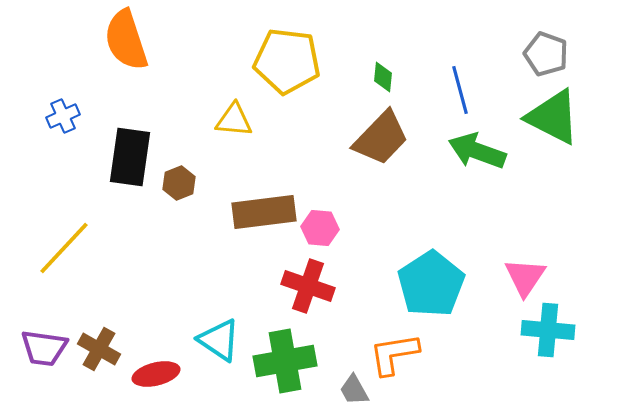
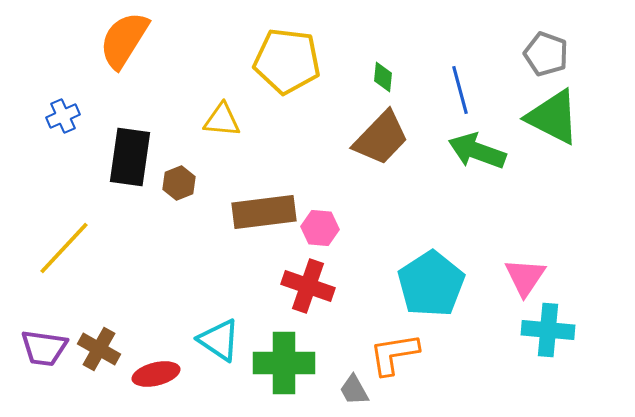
orange semicircle: moved 2 px left; rotated 50 degrees clockwise
yellow triangle: moved 12 px left
green cross: moved 1 px left, 2 px down; rotated 10 degrees clockwise
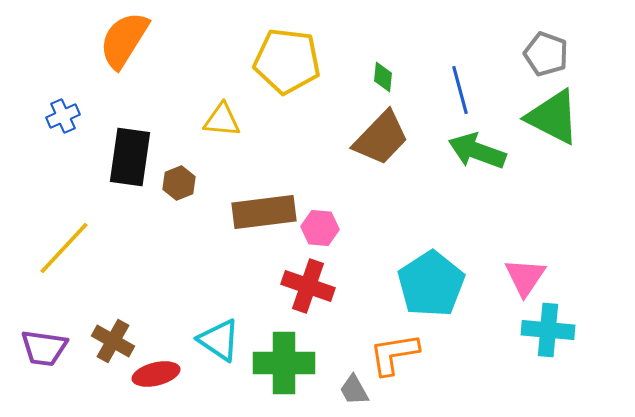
brown cross: moved 14 px right, 8 px up
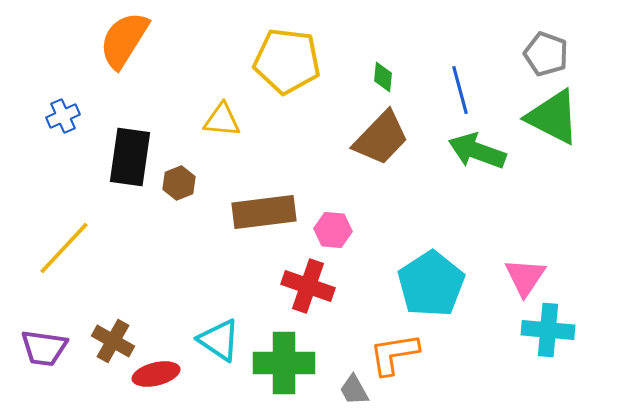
pink hexagon: moved 13 px right, 2 px down
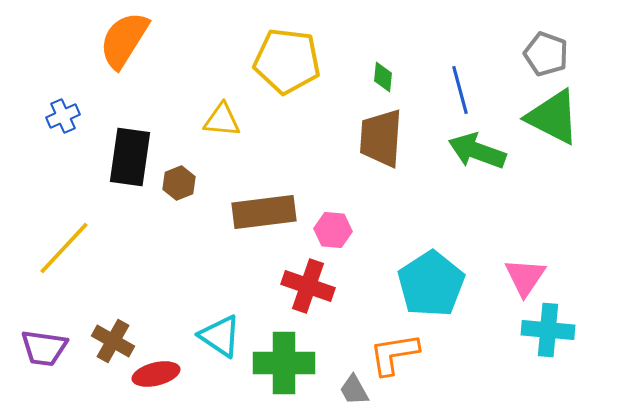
brown trapezoid: rotated 140 degrees clockwise
cyan triangle: moved 1 px right, 4 px up
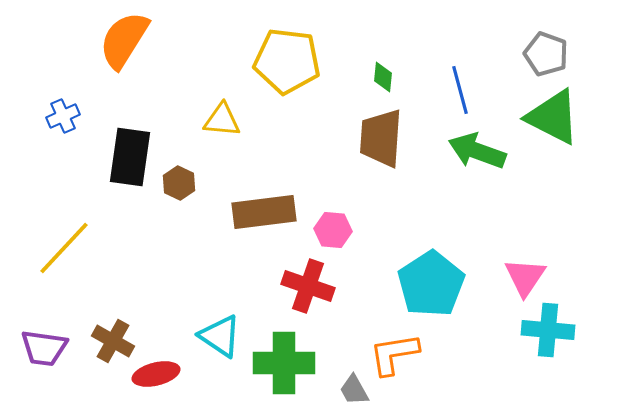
brown hexagon: rotated 12 degrees counterclockwise
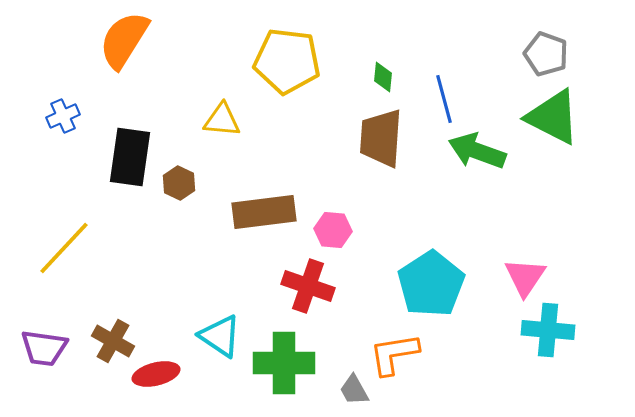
blue line: moved 16 px left, 9 px down
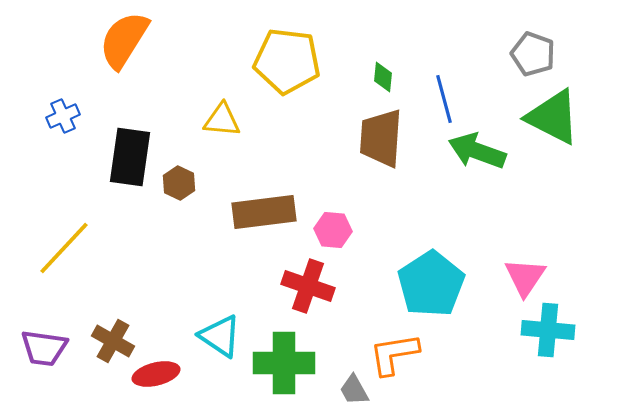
gray pentagon: moved 13 px left
